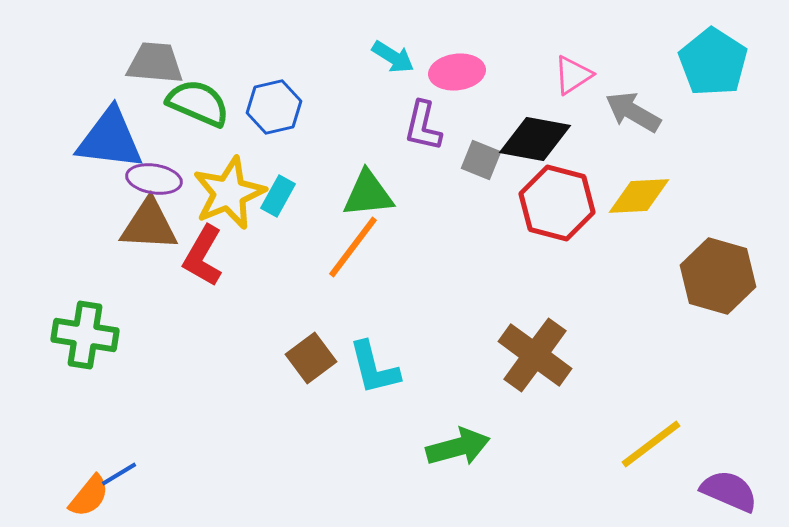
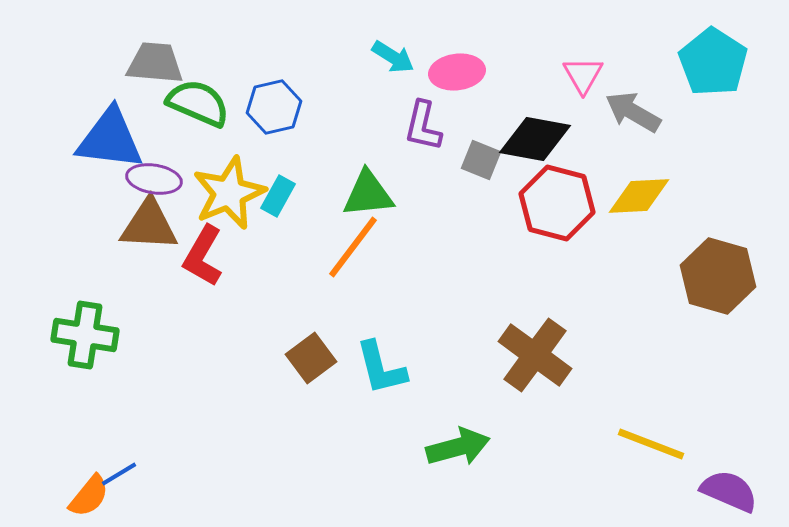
pink triangle: moved 10 px right; rotated 27 degrees counterclockwise
cyan L-shape: moved 7 px right
yellow line: rotated 58 degrees clockwise
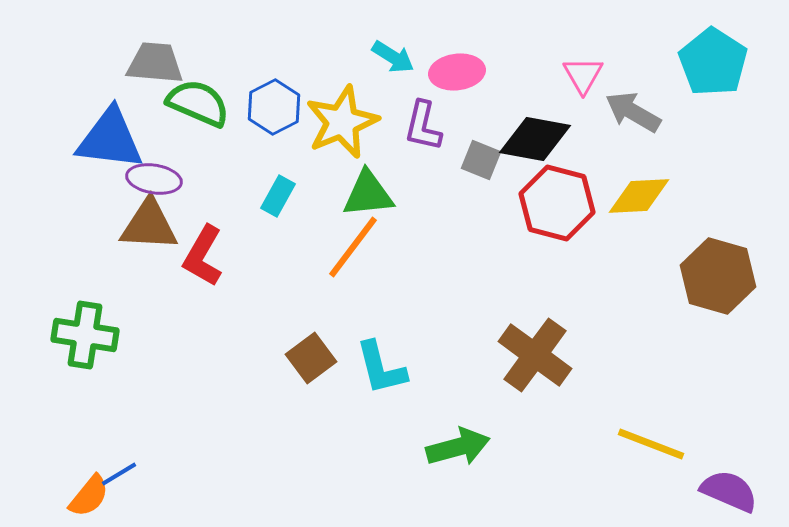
blue hexagon: rotated 14 degrees counterclockwise
yellow star: moved 113 px right, 71 px up
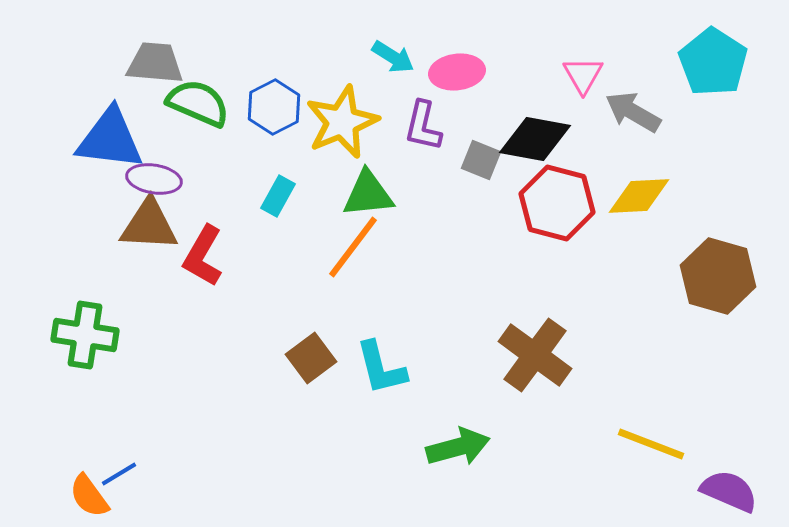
orange semicircle: rotated 105 degrees clockwise
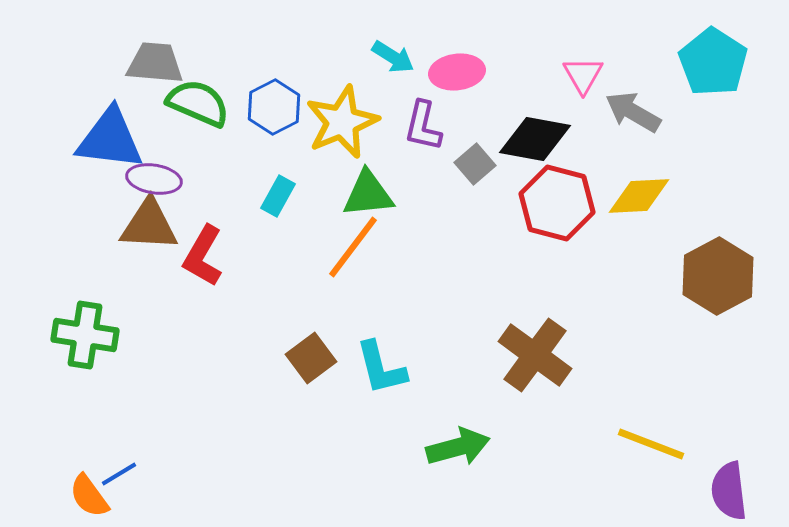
gray square: moved 6 px left, 4 px down; rotated 27 degrees clockwise
brown hexagon: rotated 16 degrees clockwise
purple semicircle: rotated 120 degrees counterclockwise
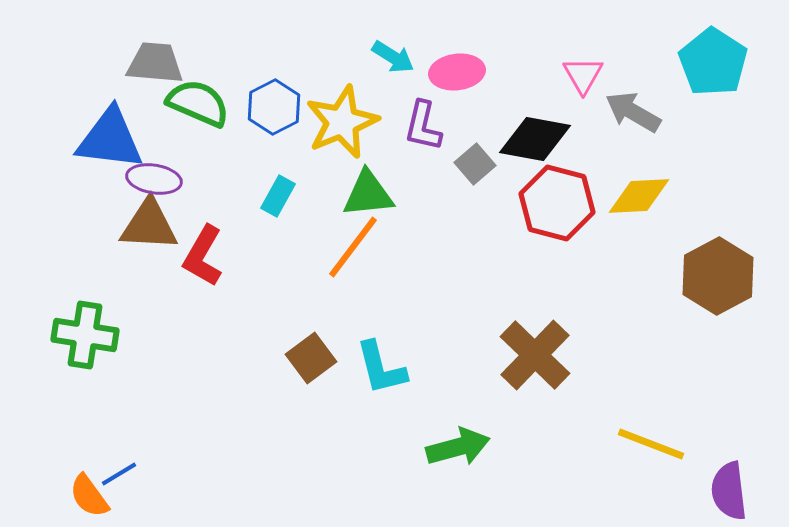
brown cross: rotated 8 degrees clockwise
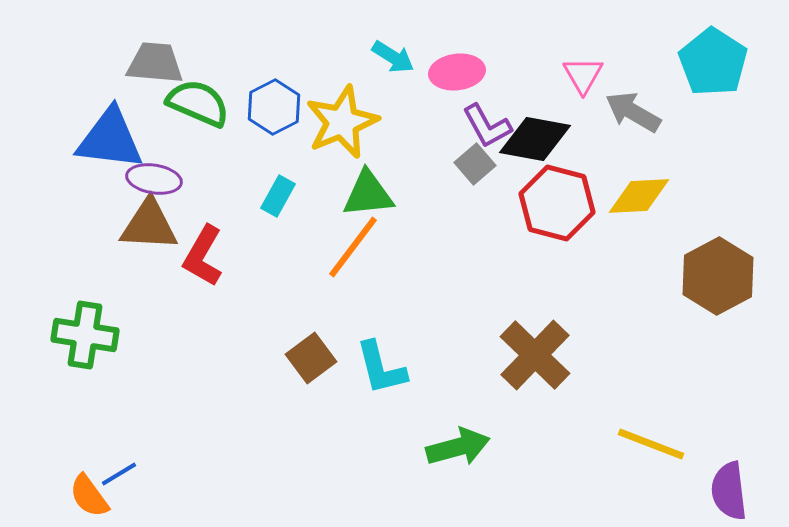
purple L-shape: moved 64 px right; rotated 42 degrees counterclockwise
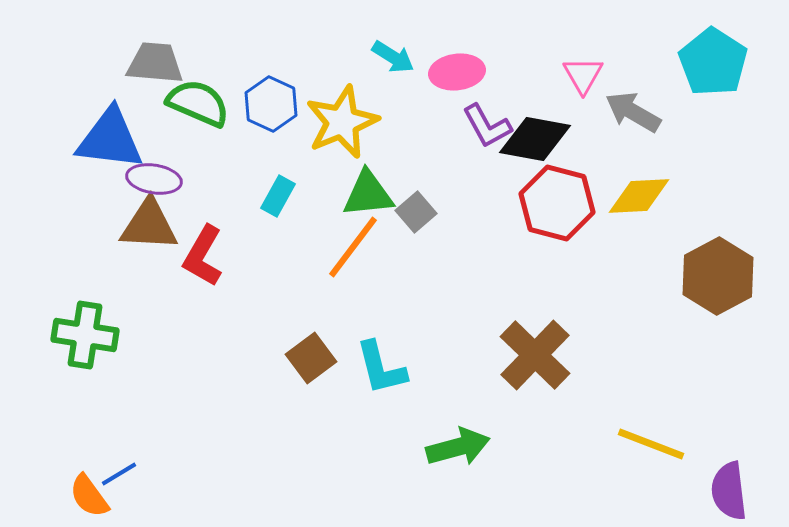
blue hexagon: moved 3 px left, 3 px up; rotated 8 degrees counterclockwise
gray square: moved 59 px left, 48 px down
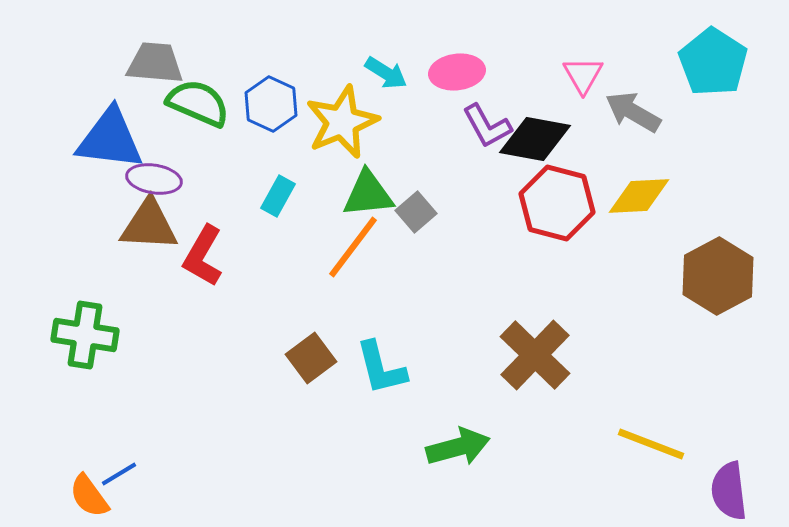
cyan arrow: moved 7 px left, 16 px down
